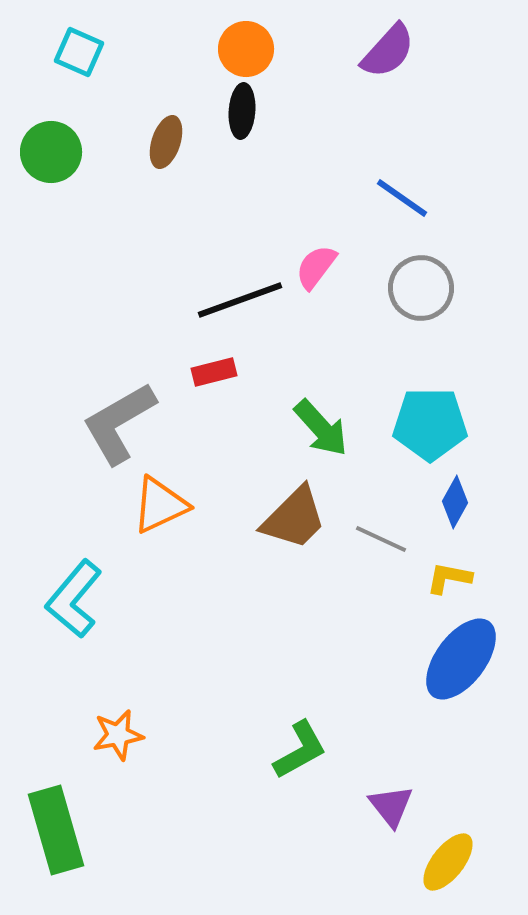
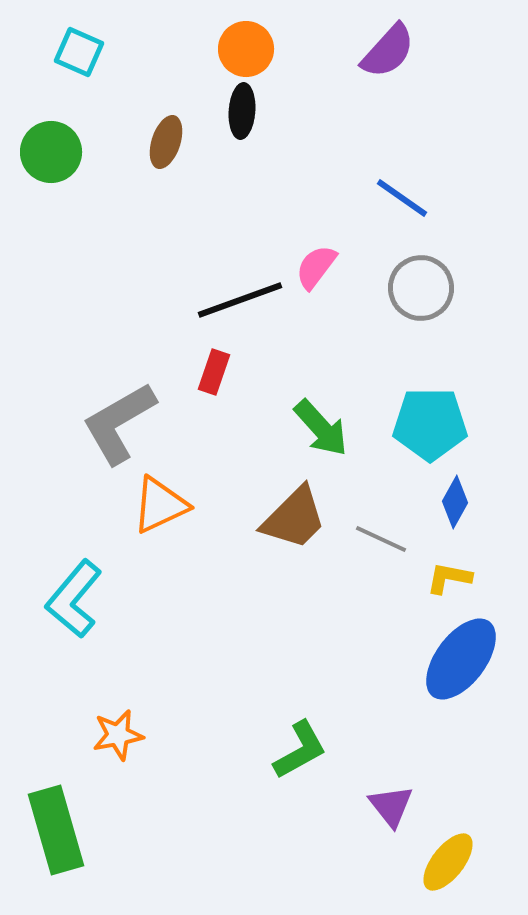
red rectangle: rotated 57 degrees counterclockwise
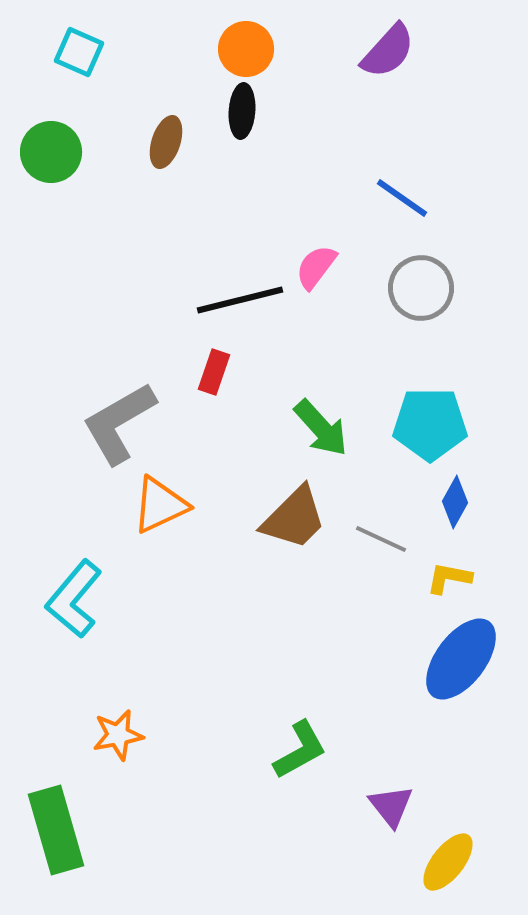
black line: rotated 6 degrees clockwise
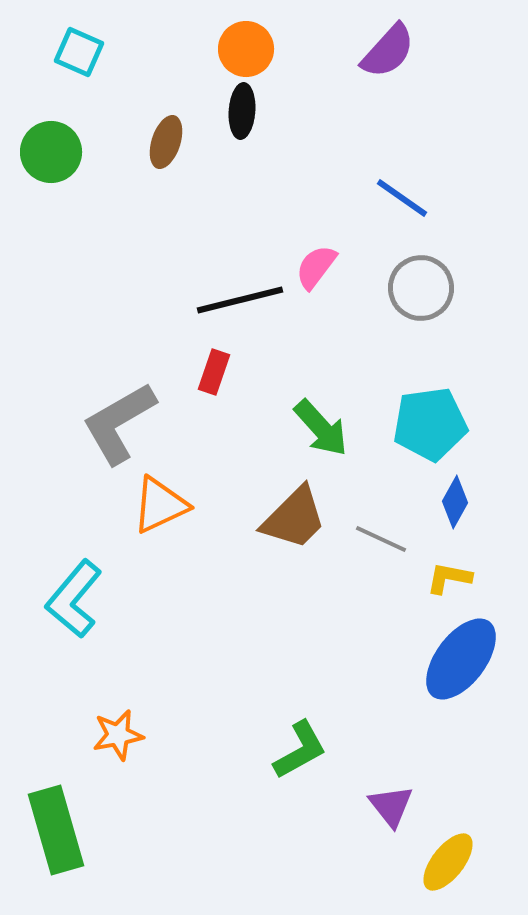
cyan pentagon: rotated 8 degrees counterclockwise
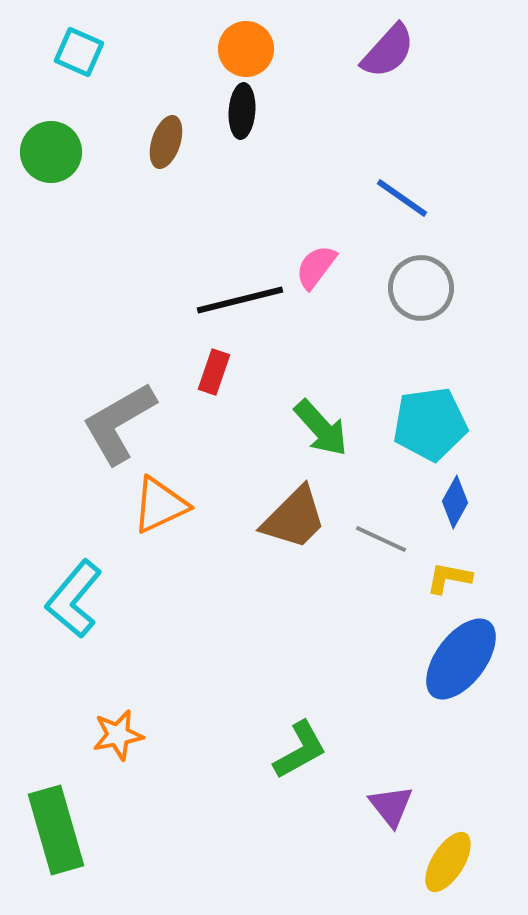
yellow ellipse: rotated 6 degrees counterclockwise
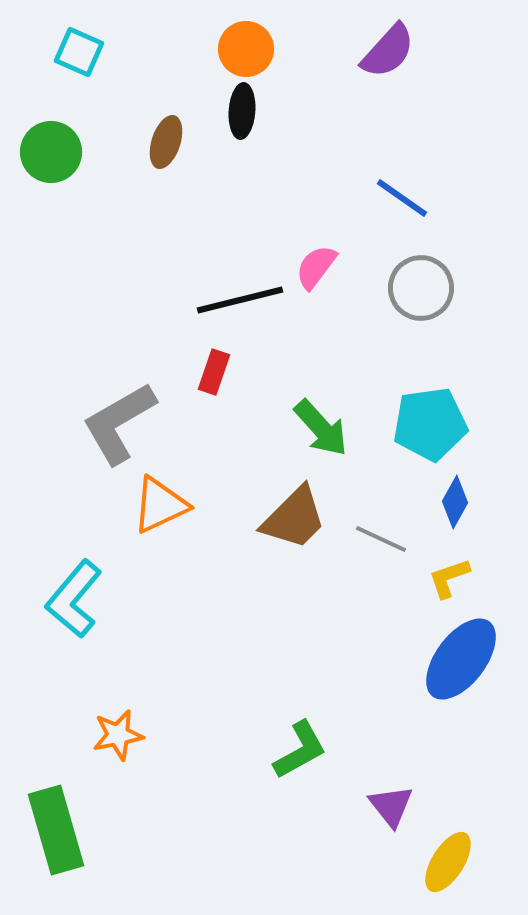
yellow L-shape: rotated 30 degrees counterclockwise
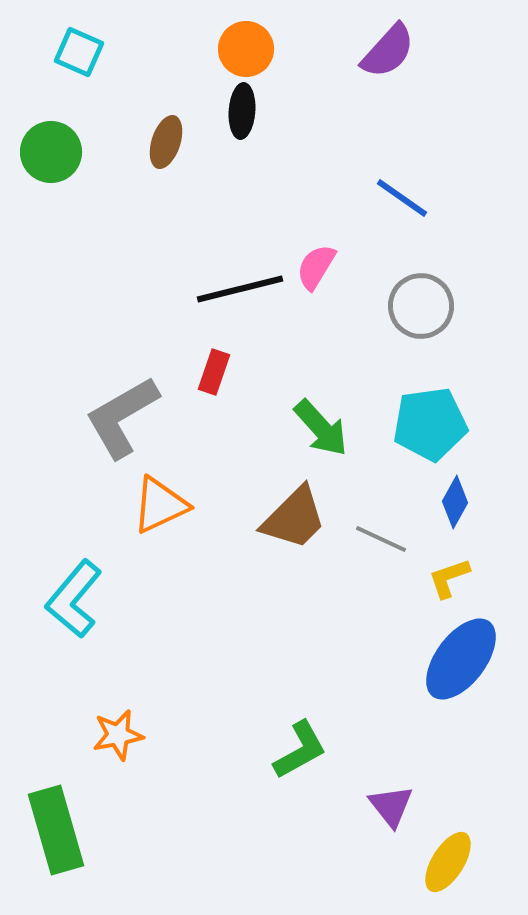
pink semicircle: rotated 6 degrees counterclockwise
gray circle: moved 18 px down
black line: moved 11 px up
gray L-shape: moved 3 px right, 6 px up
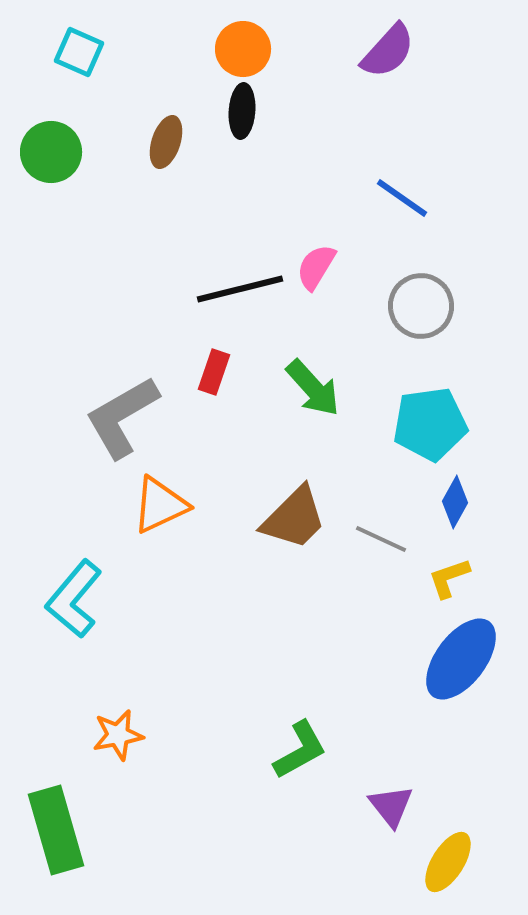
orange circle: moved 3 px left
green arrow: moved 8 px left, 40 px up
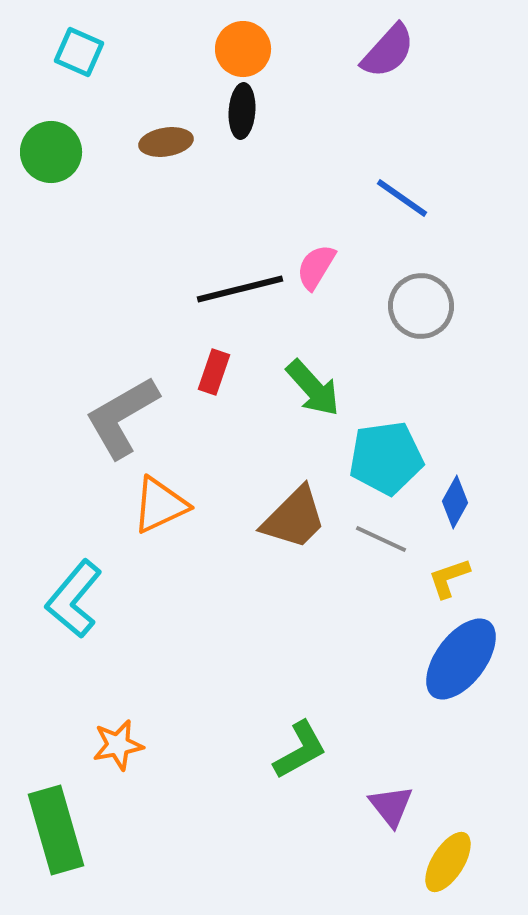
brown ellipse: rotated 63 degrees clockwise
cyan pentagon: moved 44 px left, 34 px down
orange star: moved 10 px down
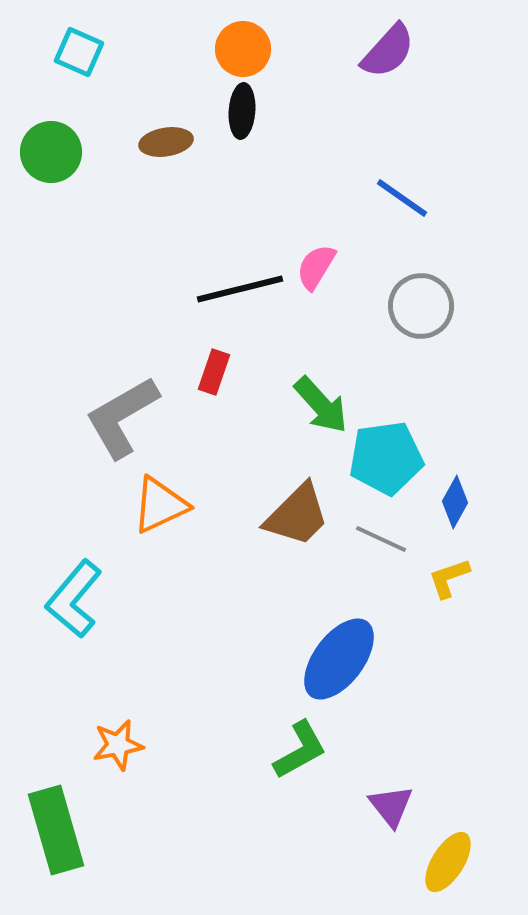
green arrow: moved 8 px right, 17 px down
brown trapezoid: moved 3 px right, 3 px up
blue ellipse: moved 122 px left
